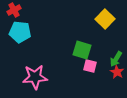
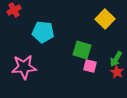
cyan pentagon: moved 23 px right
pink star: moved 11 px left, 10 px up
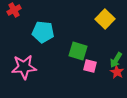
green square: moved 4 px left, 1 px down
green arrow: moved 1 px down
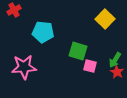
green arrow: moved 1 px left
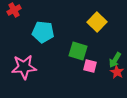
yellow square: moved 8 px left, 3 px down
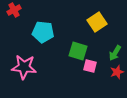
yellow square: rotated 12 degrees clockwise
green arrow: moved 7 px up
pink star: rotated 10 degrees clockwise
red star: rotated 24 degrees clockwise
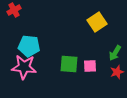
cyan pentagon: moved 14 px left, 14 px down
green square: moved 9 px left, 13 px down; rotated 12 degrees counterclockwise
pink square: rotated 16 degrees counterclockwise
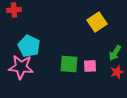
red cross: rotated 24 degrees clockwise
cyan pentagon: rotated 20 degrees clockwise
pink star: moved 3 px left
